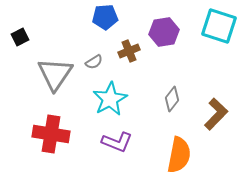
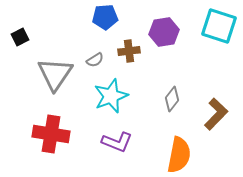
brown cross: rotated 15 degrees clockwise
gray semicircle: moved 1 px right, 2 px up
cyan star: moved 1 px right, 3 px up; rotated 8 degrees clockwise
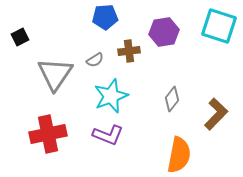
red cross: moved 3 px left; rotated 21 degrees counterclockwise
purple L-shape: moved 9 px left, 7 px up
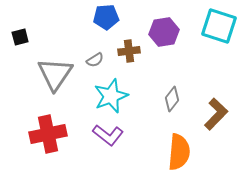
blue pentagon: moved 1 px right
black square: rotated 12 degrees clockwise
purple L-shape: rotated 16 degrees clockwise
orange semicircle: moved 3 px up; rotated 6 degrees counterclockwise
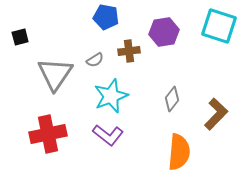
blue pentagon: rotated 15 degrees clockwise
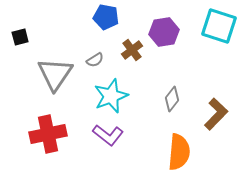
brown cross: moved 3 px right, 1 px up; rotated 30 degrees counterclockwise
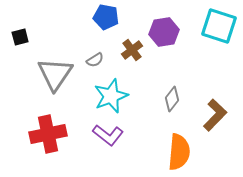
brown L-shape: moved 1 px left, 1 px down
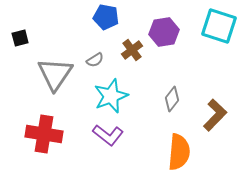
black square: moved 1 px down
red cross: moved 4 px left; rotated 21 degrees clockwise
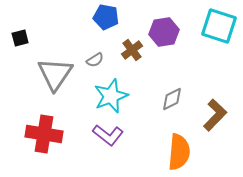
gray diamond: rotated 25 degrees clockwise
